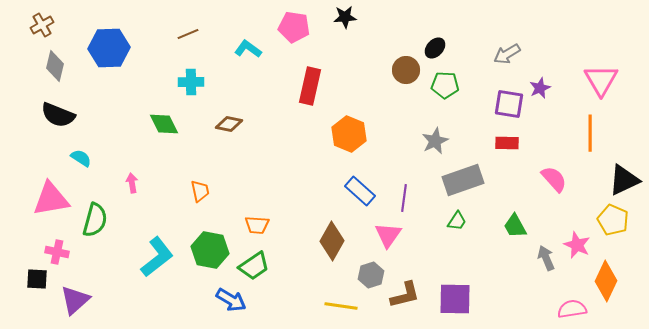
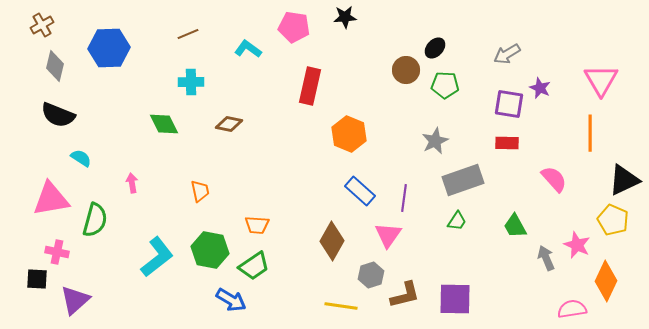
purple star at (540, 88): rotated 25 degrees counterclockwise
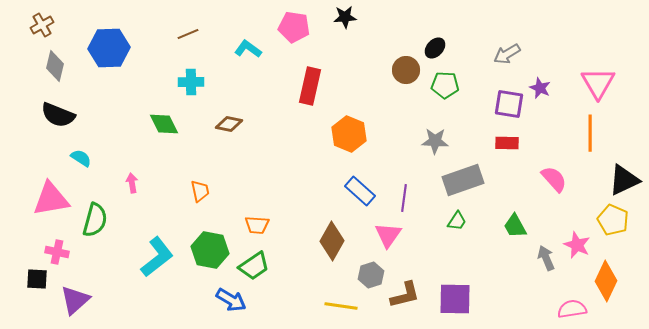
pink triangle at (601, 80): moved 3 px left, 3 px down
gray star at (435, 141): rotated 28 degrees clockwise
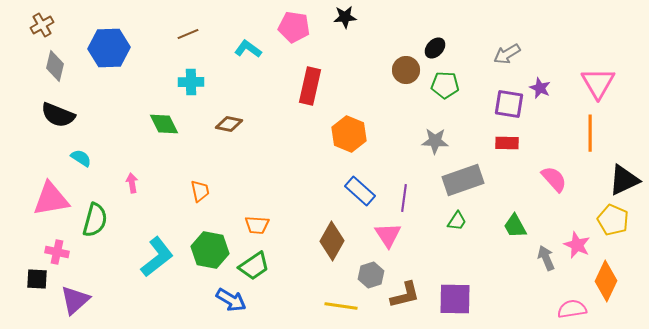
pink triangle at (388, 235): rotated 8 degrees counterclockwise
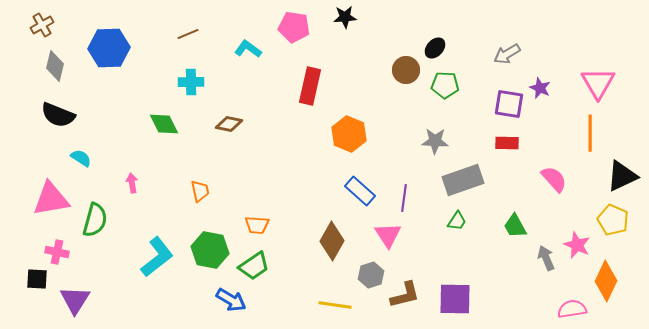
black triangle at (624, 180): moved 2 px left, 4 px up
purple triangle at (75, 300): rotated 16 degrees counterclockwise
yellow line at (341, 306): moved 6 px left, 1 px up
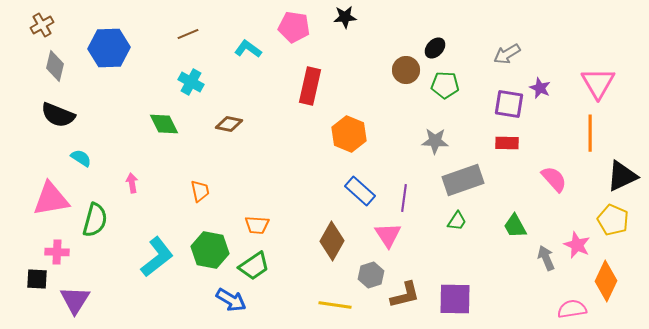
cyan cross at (191, 82): rotated 30 degrees clockwise
pink cross at (57, 252): rotated 10 degrees counterclockwise
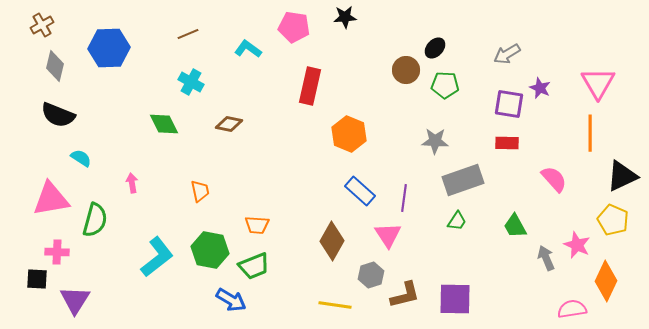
green trapezoid at (254, 266): rotated 12 degrees clockwise
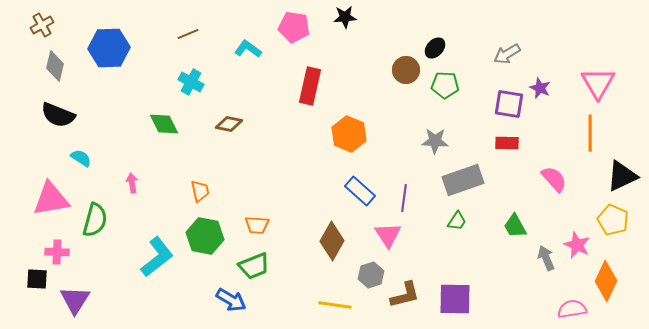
green hexagon at (210, 250): moved 5 px left, 14 px up
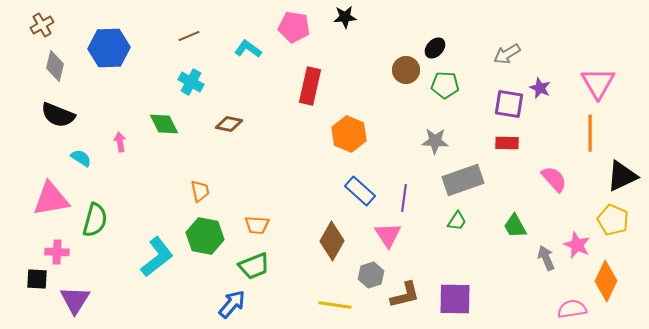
brown line at (188, 34): moved 1 px right, 2 px down
pink arrow at (132, 183): moved 12 px left, 41 px up
blue arrow at (231, 300): moved 1 px right, 4 px down; rotated 80 degrees counterclockwise
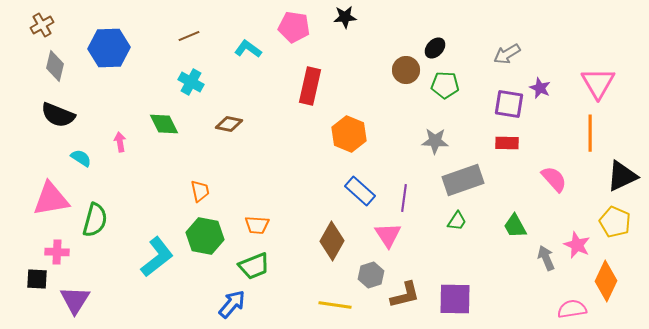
yellow pentagon at (613, 220): moved 2 px right, 2 px down
